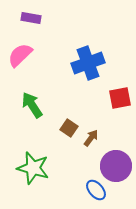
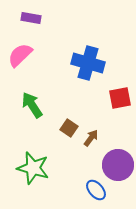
blue cross: rotated 36 degrees clockwise
purple circle: moved 2 px right, 1 px up
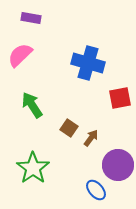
green star: rotated 20 degrees clockwise
